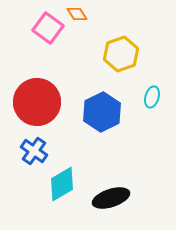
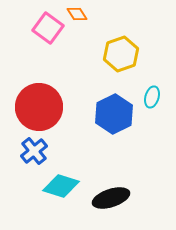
red circle: moved 2 px right, 5 px down
blue hexagon: moved 12 px right, 2 px down
blue cross: rotated 16 degrees clockwise
cyan diamond: moved 1 px left, 2 px down; rotated 48 degrees clockwise
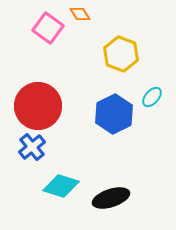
orange diamond: moved 3 px right
yellow hexagon: rotated 20 degrees counterclockwise
cyan ellipse: rotated 25 degrees clockwise
red circle: moved 1 px left, 1 px up
blue cross: moved 2 px left, 4 px up
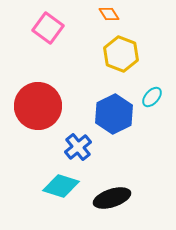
orange diamond: moved 29 px right
blue cross: moved 46 px right
black ellipse: moved 1 px right
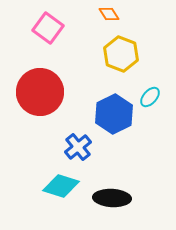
cyan ellipse: moved 2 px left
red circle: moved 2 px right, 14 px up
black ellipse: rotated 21 degrees clockwise
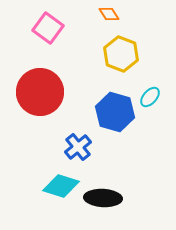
blue hexagon: moved 1 px right, 2 px up; rotated 18 degrees counterclockwise
black ellipse: moved 9 px left
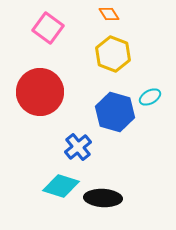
yellow hexagon: moved 8 px left
cyan ellipse: rotated 20 degrees clockwise
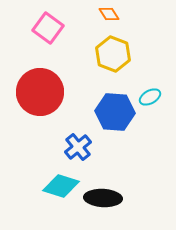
blue hexagon: rotated 12 degrees counterclockwise
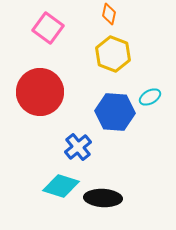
orange diamond: rotated 45 degrees clockwise
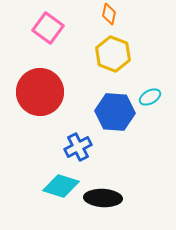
blue cross: rotated 12 degrees clockwise
